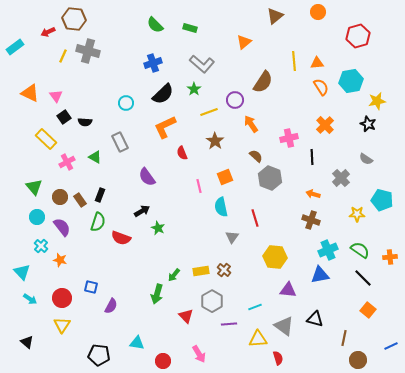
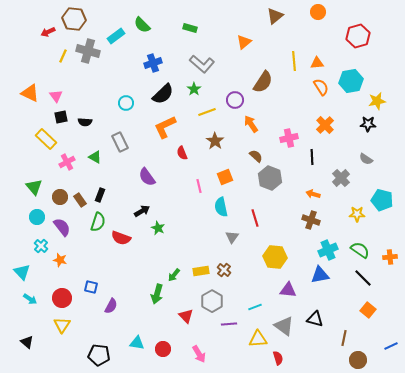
green semicircle at (155, 25): moved 13 px left
cyan rectangle at (15, 47): moved 101 px right, 11 px up
yellow line at (209, 112): moved 2 px left
black square at (64, 117): moved 3 px left; rotated 24 degrees clockwise
black star at (368, 124): rotated 21 degrees counterclockwise
red circle at (163, 361): moved 12 px up
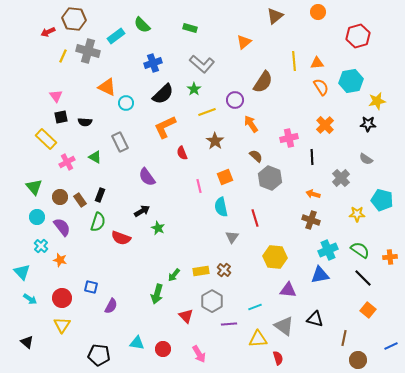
orange triangle at (30, 93): moved 77 px right, 6 px up
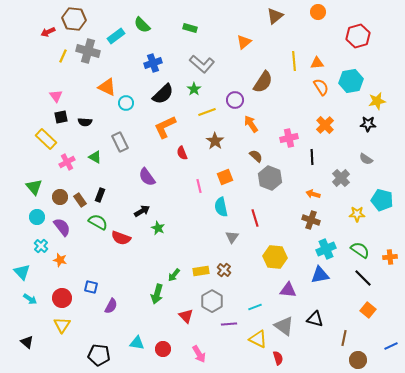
green semicircle at (98, 222): rotated 78 degrees counterclockwise
cyan cross at (328, 250): moved 2 px left, 1 px up
yellow triangle at (258, 339): rotated 30 degrees clockwise
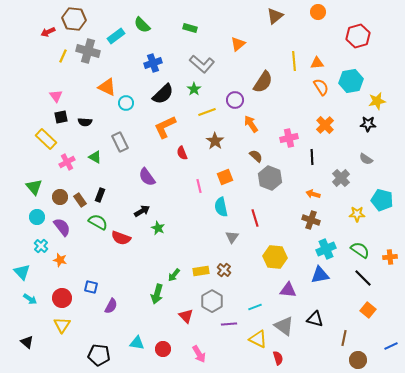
orange triangle at (244, 42): moved 6 px left, 2 px down
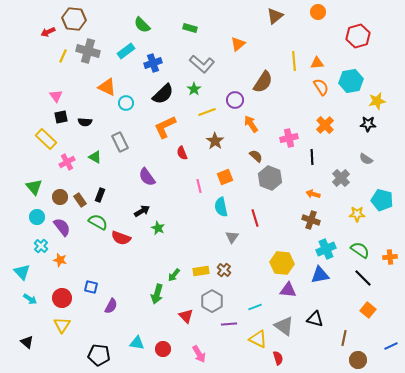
cyan rectangle at (116, 36): moved 10 px right, 15 px down
yellow hexagon at (275, 257): moved 7 px right, 6 px down
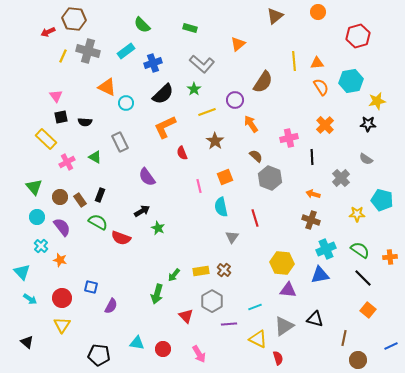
gray triangle at (284, 326): rotated 50 degrees clockwise
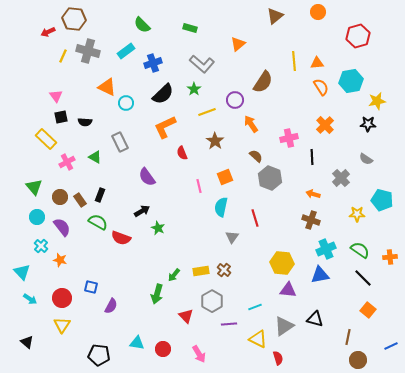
cyan semicircle at (221, 207): rotated 24 degrees clockwise
brown line at (344, 338): moved 4 px right, 1 px up
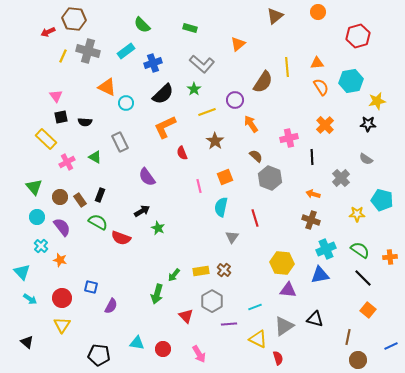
yellow line at (294, 61): moved 7 px left, 6 px down
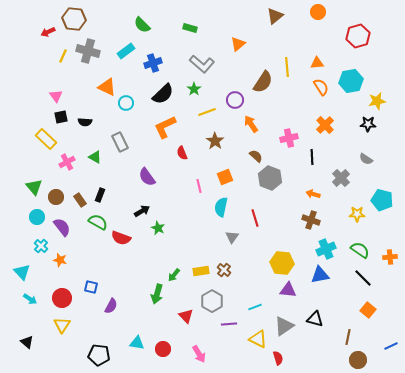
brown circle at (60, 197): moved 4 px left
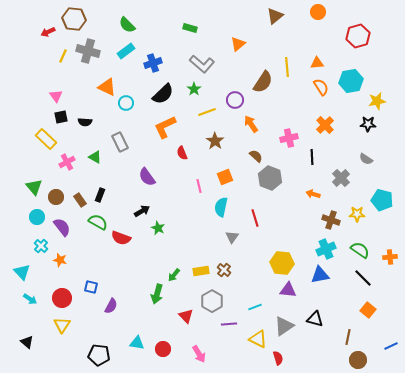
green semicircle at (142, 25): moved 15 px left
brown cross at (311, 220): moved 20 px right
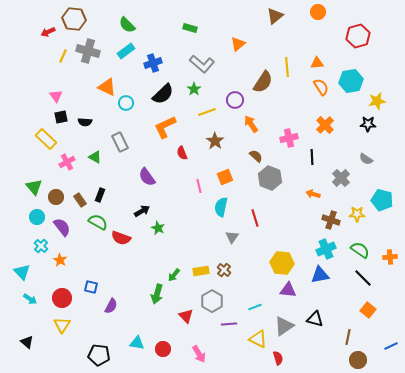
orange star at (60, 260): rotated 16 degrees clockwise
